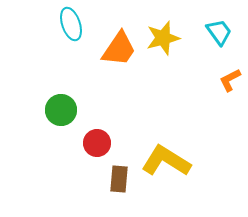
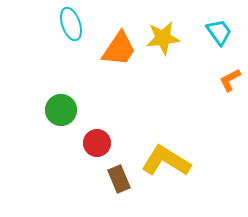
yellow star: rotated 8 degrees clockwise
brown rectangle: rotated 28 degrees counterclockwise
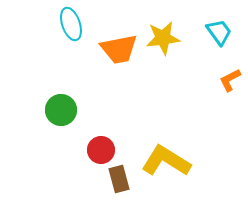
orange trapezoid: rotated 45 degrees clockwise
red circle: moved 4 px right, 7 px down
brown rectangle: rotated 8 degrees clockwise
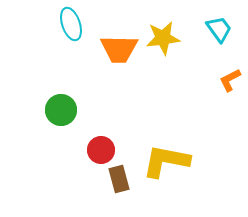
cyan trapezoid: moved 3 px up
orange trapezoid: rotated 12 degrees clockwise
yellow L-shape: rotated 21 degrees counterclockwise
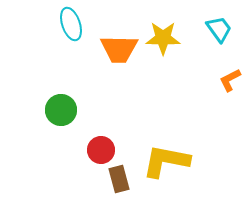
yellow star: rotated 8 degrees clockwise
